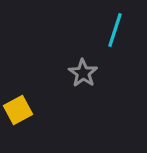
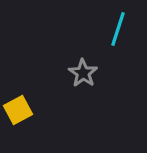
cyan line: moved 3 px right, 1 px up
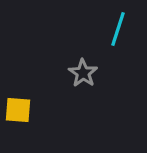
yellow square: rotated 32 degrees clockwise
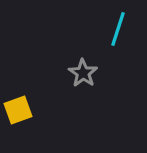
yellow square: rotated 24 degrees counterclockwise
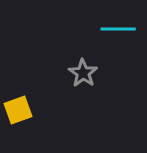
cyan line: rotated 72 degrees clockwise
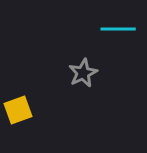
gray star: rotated 12 degrees clockwise
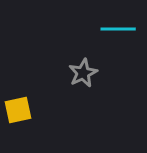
yellow square: rotated 8 degrees clockwise
